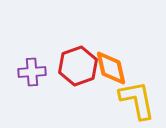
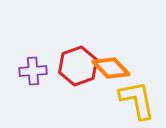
orange diamond: rotated 30 degrees counterclockwise
purple cross: moved 1 px right, 1 px up
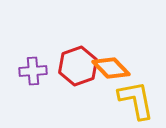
yellow L-shape: moved 1 px left
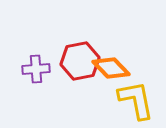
red hexagon: moved 2 px right, 5 px up; rotated 9 degrees clockwise
purple cross: moved 3 px right, 2 px up
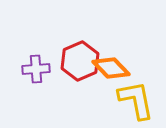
red hexagon: rotated 12 degrees counterclockwise
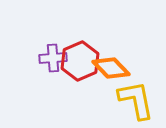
purple cross: moved 17 px right, 11 px up
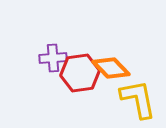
red hexagon: moved 12 px down; rotated 15 degrees clockwise
yellow L-shape: moved 2 px right, 1 px up
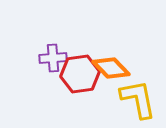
red hexagon: moved 1 px down
